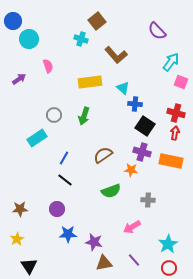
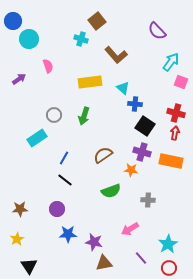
pink arrow: moved 2 px left, 2 px down
purple line: moved 7 px right, 2 px up
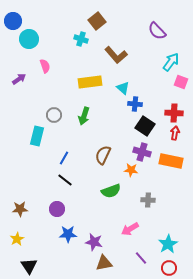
pink semicircle: moved 3 px left
red cross: moved 2 px left; rotated 12 degrees counterclockwise
cyan rectangle: moved 2 px up; rotated 42 degrees counterclockwise
brown semicircle: rotated 30 degrees counterclockwise
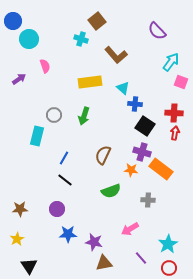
orange rectangle: moved 10 px left, 8 px down; rotated 25 degrees clockwise
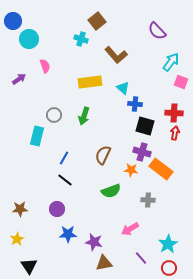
black square: rotated 18 degrees counterclockwise
